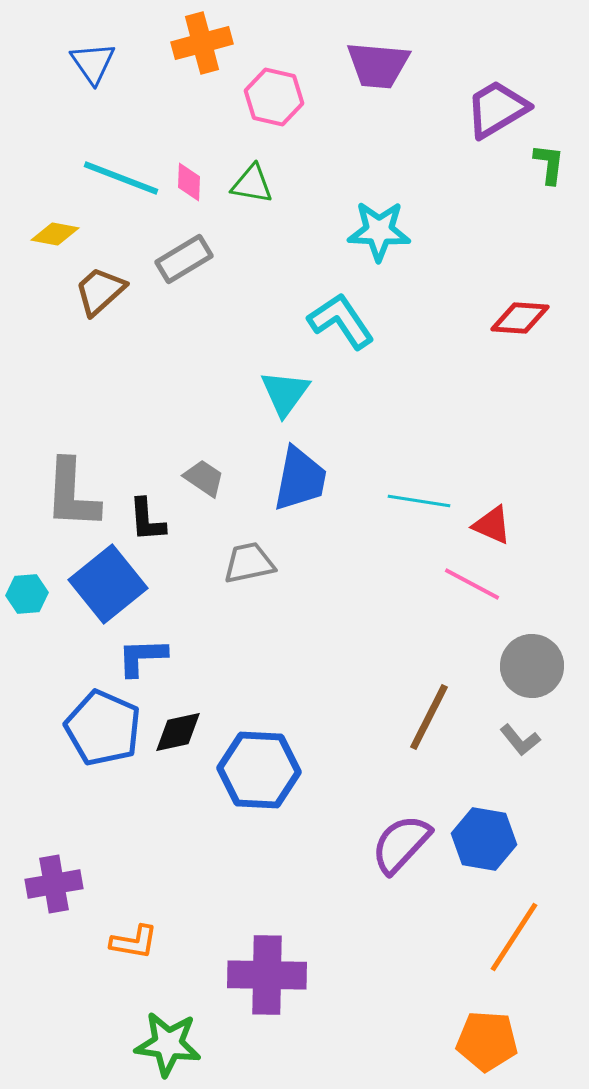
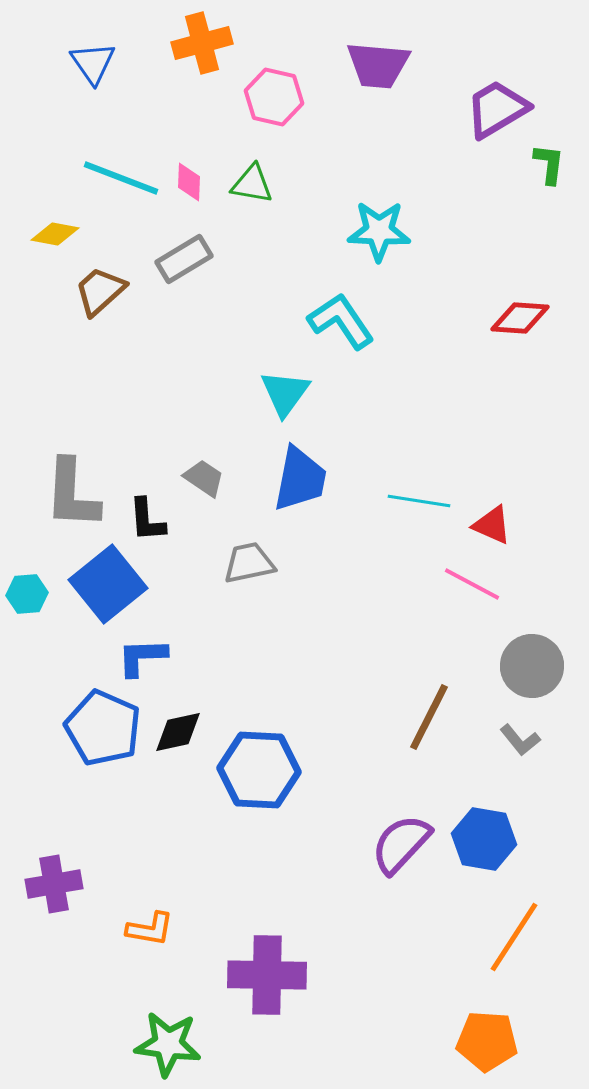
orange L-shape at (134, 942): moved 16 px right, 13 px up
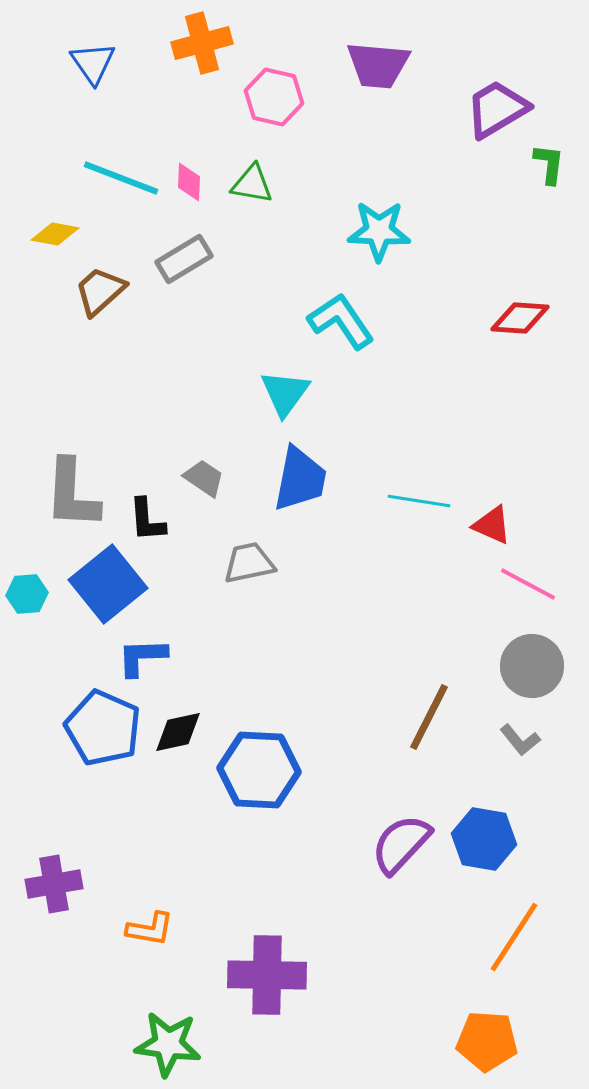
pink line at (472, 584): moved 56 px right
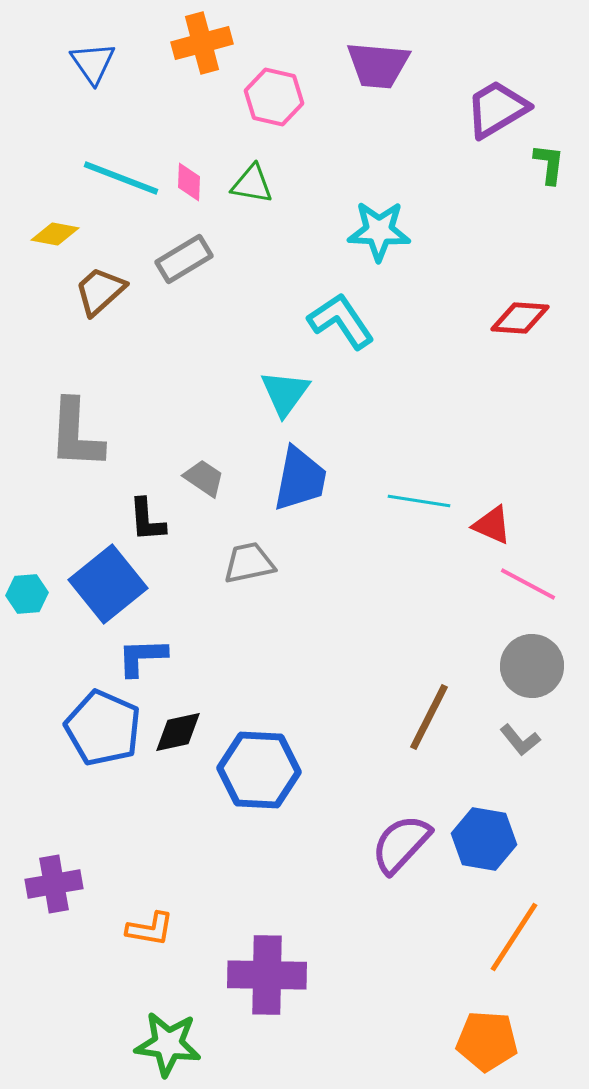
gray L-shape at (72, 494): moved 4 px right, 60 px up
